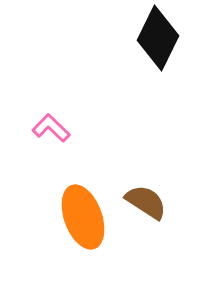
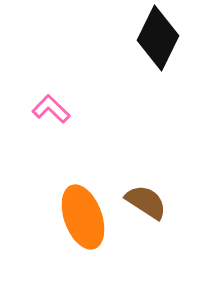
pink L-shape: moved 19 px up
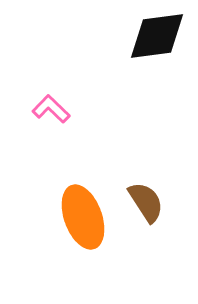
black diamond: moved 1 px left, 2 px up; rotated 56 degrees clockwise
brown semicircle: rotated 24 degrees clockwise
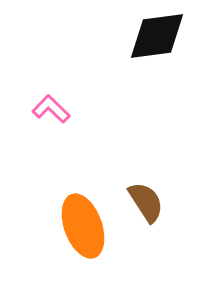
orange ellipse: moved 9 px down
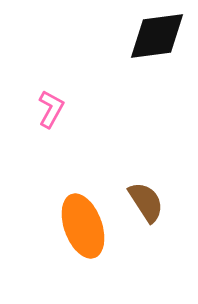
pink L-shape: rotated 75 degrees clockwise
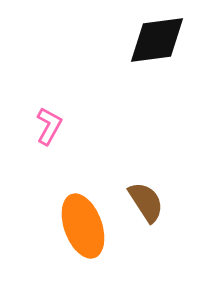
black diamond: moved 4 px down
pink L-shape: moved 2 px left, 17 px down
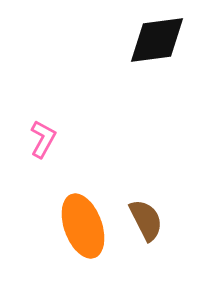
pink L-shape: moved 6 px left, 13 px down
brown semicircle: moved 18 px down; rotated 6 degrees clockwise
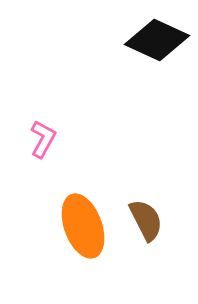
black diamond: rotated 32 degrees clockwise
